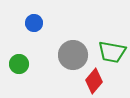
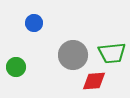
green trapezoid: moved 1 px down; rotated 16 degrees counterclockwise
green circle: moved 3 px left, 3 px down
red diamond: rotated 45 degrees clockwise
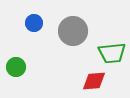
gray circle: moved 24 px up
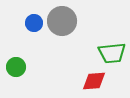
gray circle: moved 11 px left, 10 px up
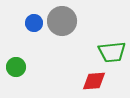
green trapezoid: moved 1 px up
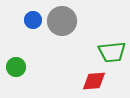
blue circle: moved 1 px left, 3 px up
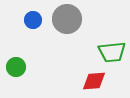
gray circle: moved 5 px right, 2 px up
